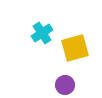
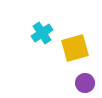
purple circle: moved 20 px right, 2 px up
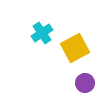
yellow square: rotated 12 degrees counterclockwise
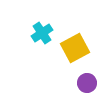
purple circle: moved 2 px right
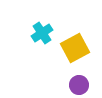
purple circle: moved 8 px left, 2 px down
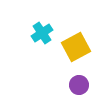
yellow square: moved 1 px right, 1 px up
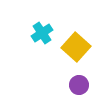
yellow square: rotated 20 degrees counterclockwise
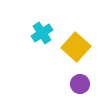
purple circle: moved 1 px right, 1 px up
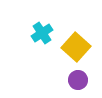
purple circle: moved 2 px left, 4 px up
